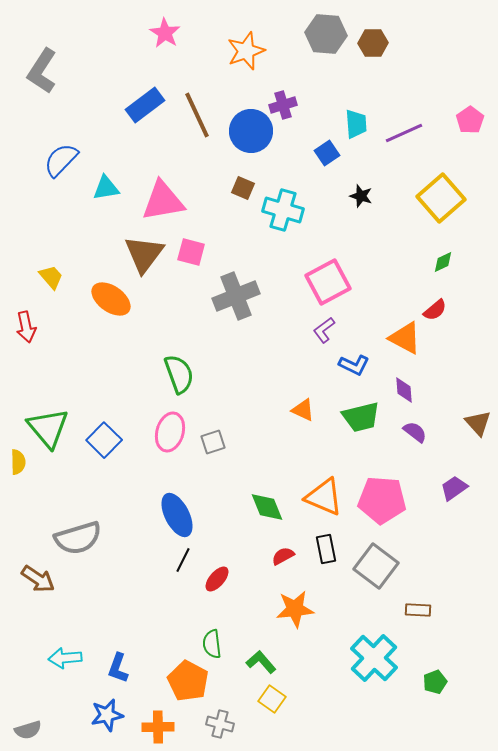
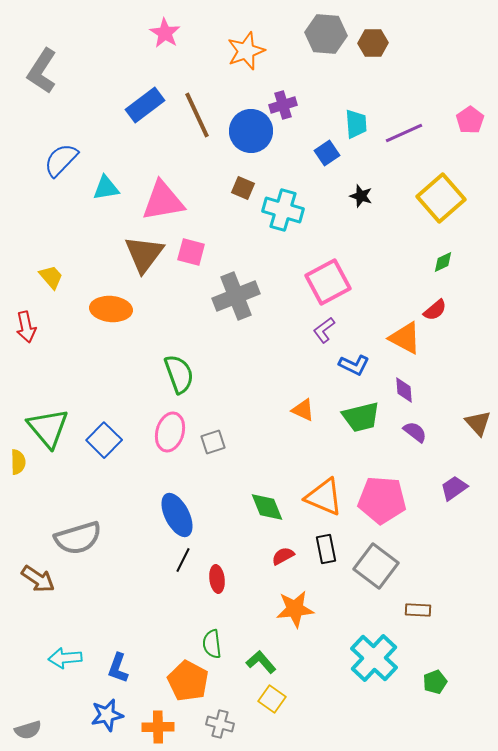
orange ellipse at (111, 299): moved 10 px down; rotated 30 degrees counterclockwise
red ellipse at (217, 579): rotated 48 degrees counterclockwise
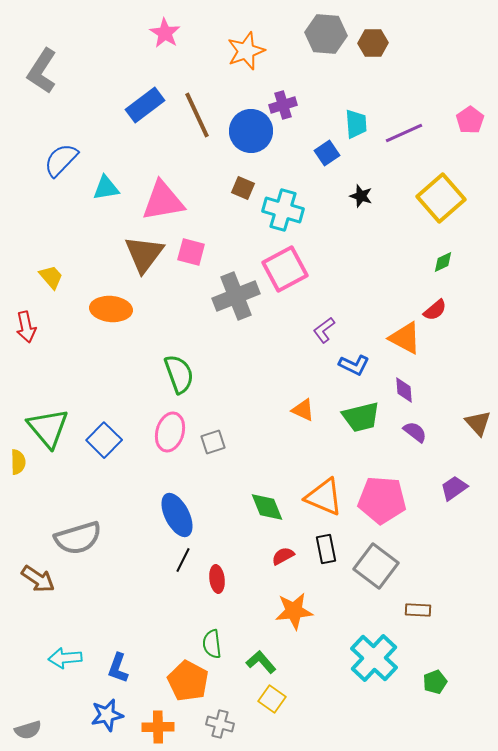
pink square at (328, 282): moved 43 px left, 13 px up
orange star at (295, 609): moved 1 px left, 2 px down
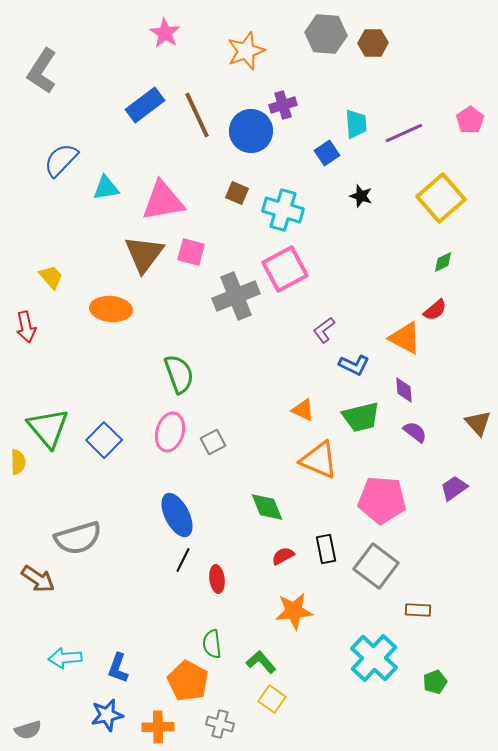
brown square at (243, 188): moved 6 px left, 5 px down
gray square at (213, 442): rotated 10 degrees counterclockwise
orange triangle at (324, 497): moved 5 px left, 37 px up
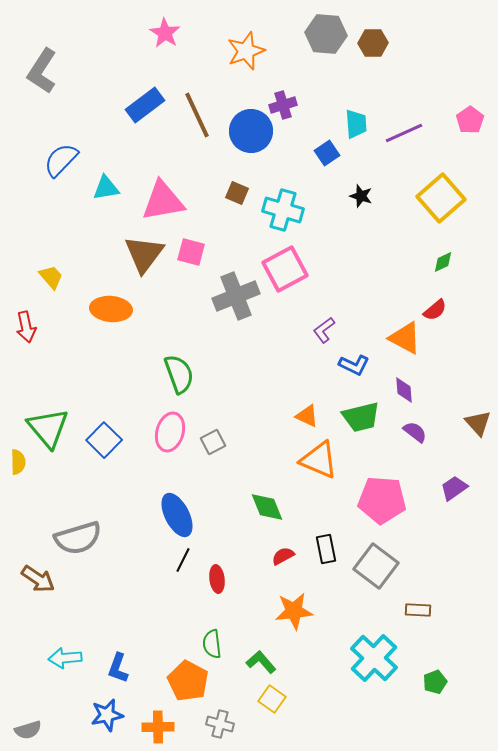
orange triangle at (303, 410): moved 4 px right, 6 px down
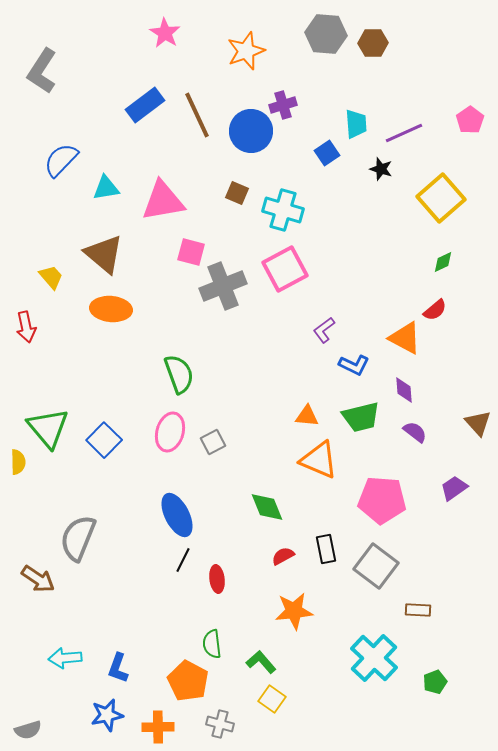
black star at (361, 196): moved 20 px right, 27 px up
brown triangle at (144, 254): moved 40 px left; rotated 27 degrees counterclockwise
gray cross at (236, 296): moved 13 px left, 10 px up
orange triangle at (307, 416): rotated 20 degrees counterclockwise
gray semicircle at (78, 538): rotated 129 degrees clockwise
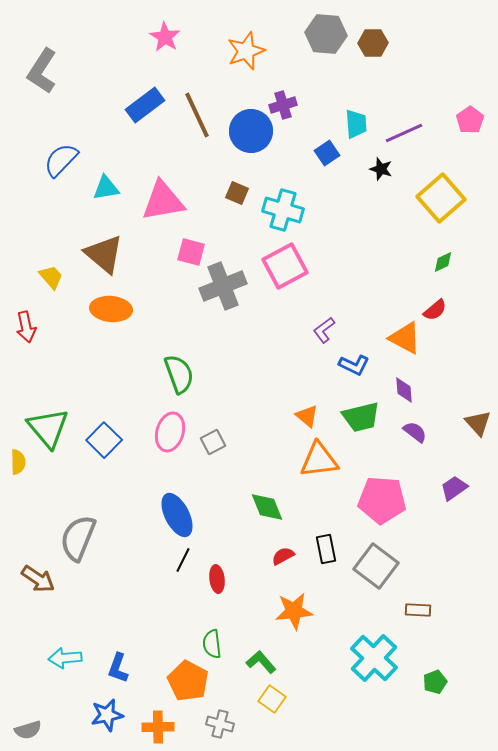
pink star at (165, 33): moved 4 px down
pink square at (285, 269): moved 3 px up
orange triangle at (307, 416): rotated 35 degrees clockwise
orange triangle at (319, 460): rotated 30 degrees counterclockwise
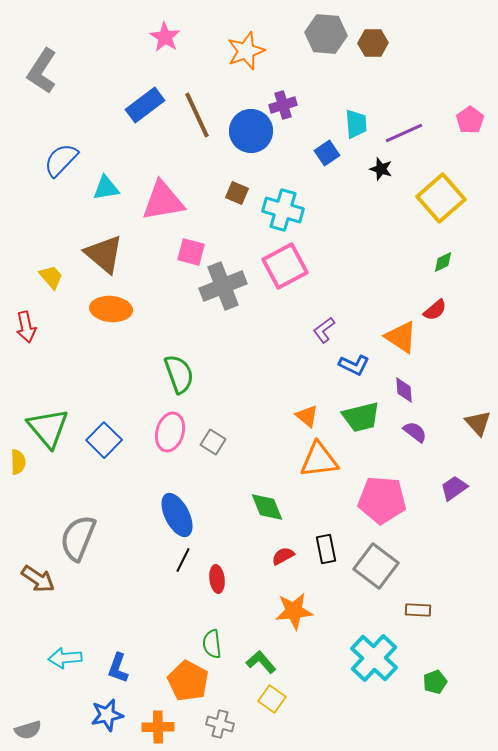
orange triangle at (405, 338): moved 4 px left, 1 px up; rotated 6 degrees clockwise
gray square at (213, 442): rotated 30 degrees counterclockwise
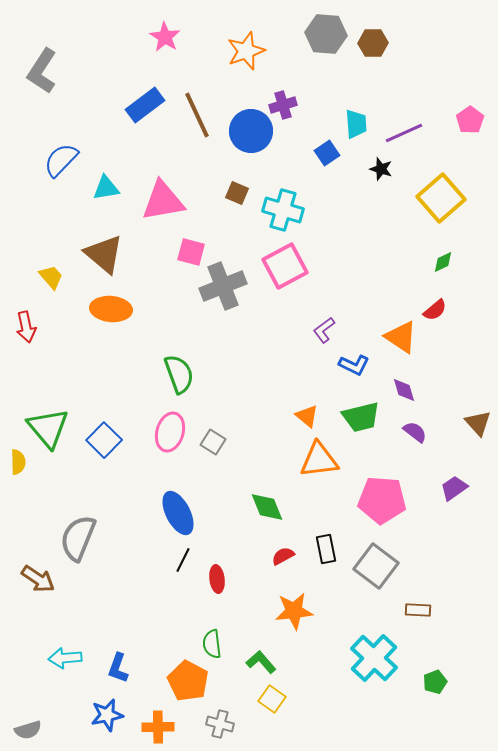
purple diamond at (404, 390): rotated 12 degrees counterclockwise
blue ellipse at (177, 515): moved 1 px right, 2 px up
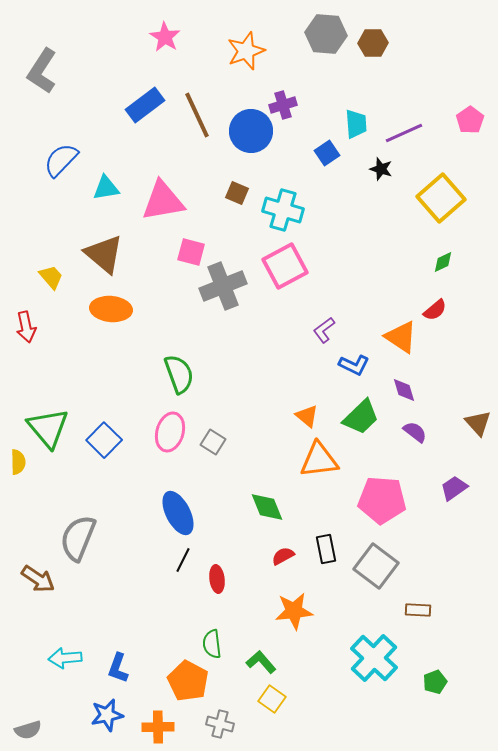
green trapezoid at (361, 417): rotated 30 degrees counterclockwise
